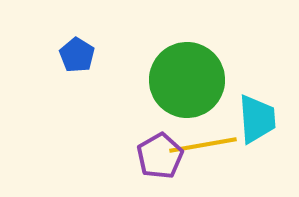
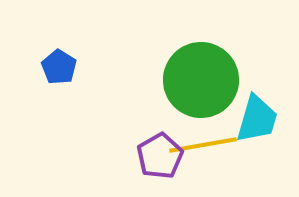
blue pentagon: moved 18 px left, 12 px down
green circle: moved 14 px right
cyan trapezoid: rotated 20 degrees clockwise
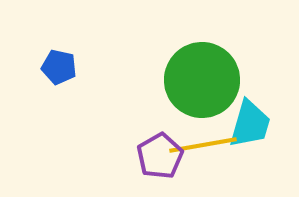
blue pentagon: rotated 20 degrees counterclockwise
green circle: moved 1 px right
cyan trapezoid: moved 7 px left, 5 px down
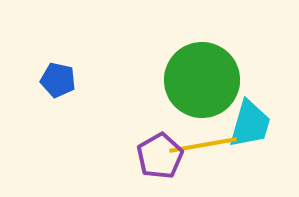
blue pentagon: moved 1 px left, 13 px down
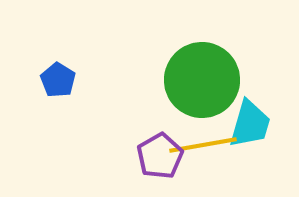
blue pentagon: rotated 20 degrees clockwise
